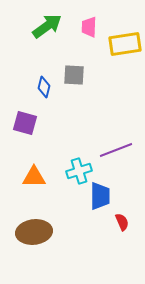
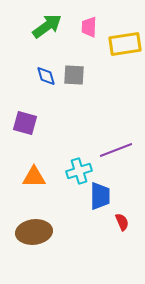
blue diamond: moved 2 px right, 11 px up; rotated 30 degrees counterclockwise
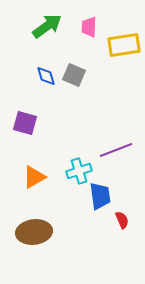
yellow rectangle: moved 1 px left, 1 px down
gray square: rotated 20 degrees clockwise
orange triangle: rotated 30 degrees counterclockwise
blue trapezoid: rotated 8 degrees counterclockwise
red semicircle: moved 2 px up
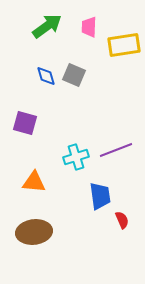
cyan cross: moved 3 px left, 14 px up
orange triangle: moved 5 px down; rotated 35 degrees clockwise
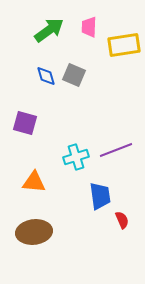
green arrow: moved 2 px right, 4 px down
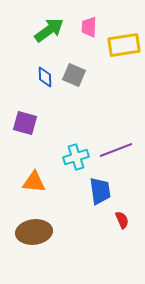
blue diamond: moved 1 px left, 1 px down; rotated 15 degrees clockwise
blue trapezoid: moved 5 px up
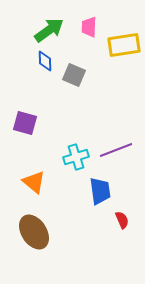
blue diamond: moved 16 px up
orange triangle: rotated 35 degrees clockwise
brown ellipse: rotated 64 degrees clockwise
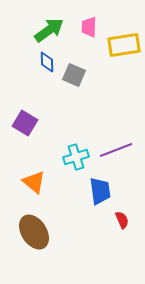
blue diamond: moved 2 px right, 1 px down
purple square: rotated 15 degrees clockwise
